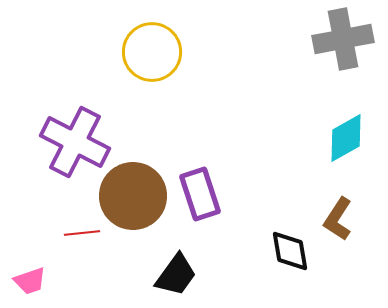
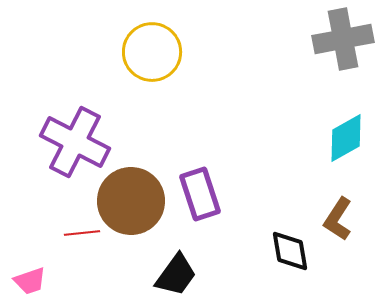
brown circle: moved 2 px left, 5 px down
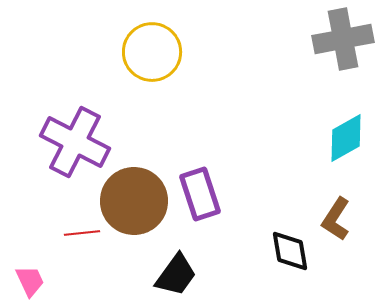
brown circle: moved 3 px right
brown L-shape: moved 2 px left
pink trapezoid: rotated 96 degrees counterclockwise
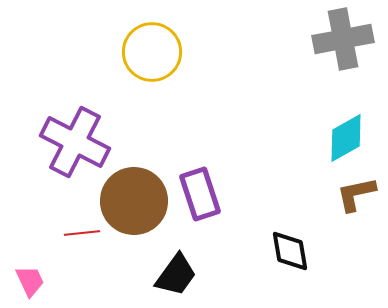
brown L-shape: moved 20 px right, 25 px up; rotated 45 degrees clockwise
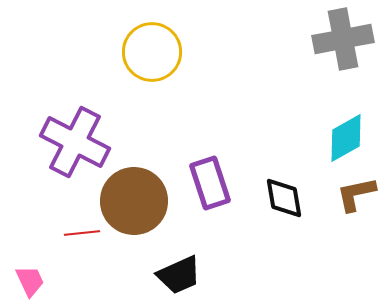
purple rectangle: moved 10 px right, 11 px up
black diamond: moved 6 px left, 53 px up
black trapezoid: moved 3 px right; rotated 30 degrees clockwise
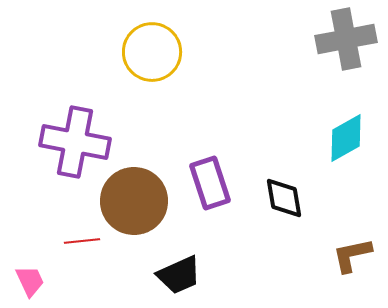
gray cross: moved 3 px right
purple cross: rotated 16 degrees counterclockwise
brown L-shape: moved 4 px left, 61 px down
red line: moved 8 px down
